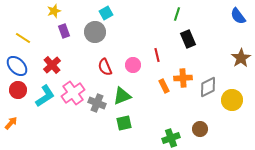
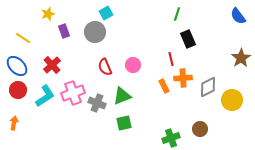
yellow star: moved 6 px left, 3 px down
red line: moved 14 px right, 4 px down
pink cross: rotated 15 degrees clockwise
orange arrow: moved 3 px right; rotated 32 degrees counterclockwise
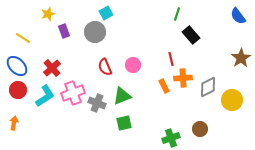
black rectangle: moved 3 px right, 4 px up; rotated 18 degrees counterclockwise
red cross: moved 3 px down
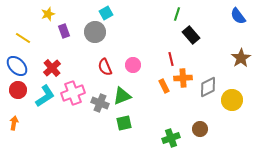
gray cross: moved 3 px right
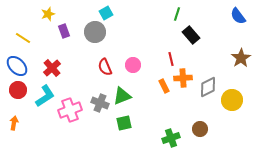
pink cross: moved 3 px left, 17 px down
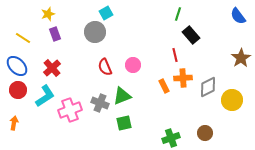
green line: moved 1 px right
purple rectangle: moved 9 px left, 3 px down
red line: moved 4 px right, 4 px up
brown circle: moved 5 px right, 4 px down
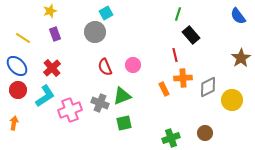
yellow star: moved 2 px right, 3 px up
orange rectangle: moved 3 px down
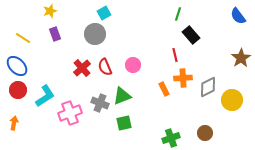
cyan square: moved 2 px left
gray circle: moved 2 px down
red cross: moved 30 px right
pink cross: moved 3 px down
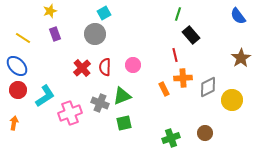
red semicircle: rotated 24 degrees clockwise
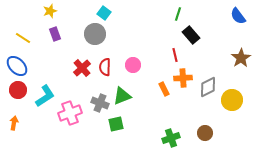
cyan square: rotated 24 degrees counterclockwise
green square: moved 8 px left, 1 px down
